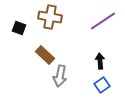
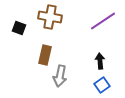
brown rectangle: rotated 60 degrees clockwise
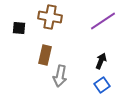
black square: rotated 16 degrees counterclockwise
black arrow: moved 1 px right; rotated 28 degrees clockwise
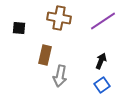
brown cross: moved 9 px right, 1 px down
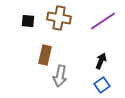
black square: moved 9 px right, 7 px up
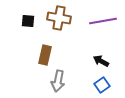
purple line: rotated 24 degrees clockwise
black arrow: rotated 84 degrees counterclockwise
gray arrow: moved 2 px left, 5 px down
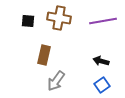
brown rectangle: moved 1 px left
black arrow: rotated 14 degrees counterclockwise
gray arrow: moved 2 px left; rotated 25 degrees clockwise
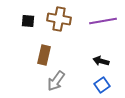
brown cross: moved 1 px down
